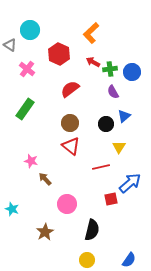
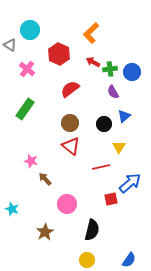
black circle: moved 2 px left
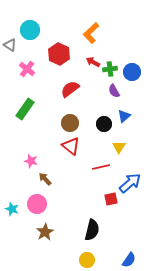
purple semicircle: moved 1 px right, 1 px up
pink circle: moved 30 px left
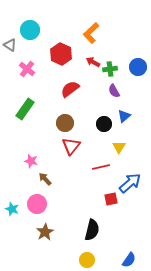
red hexagon: moved 2 px right
blue circle: moved 6 px right, 5 px up
brown circle: moved 5 px left
red triangle: rotated 30 degrees clockwise
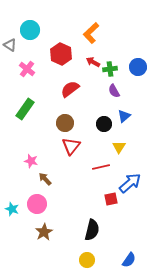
brown star: moved 1 px left
